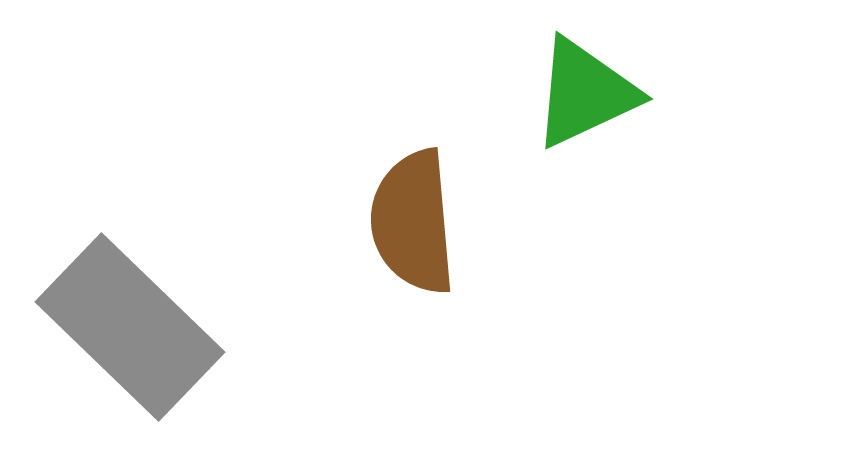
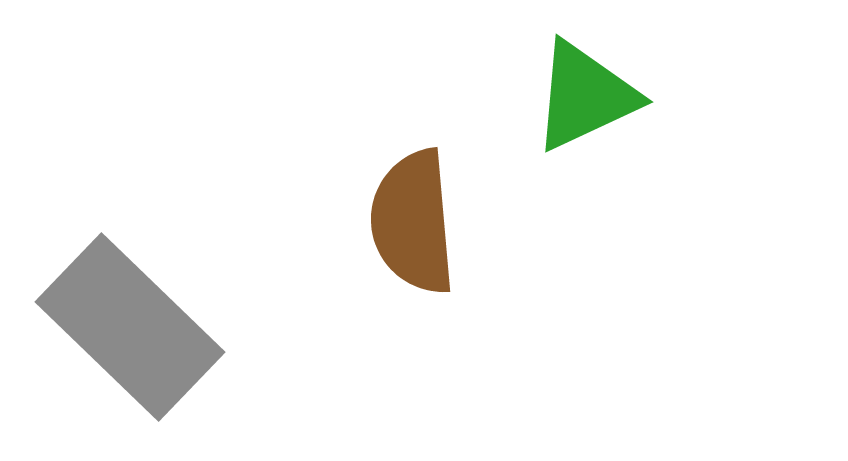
green triangle: moved 3 px down
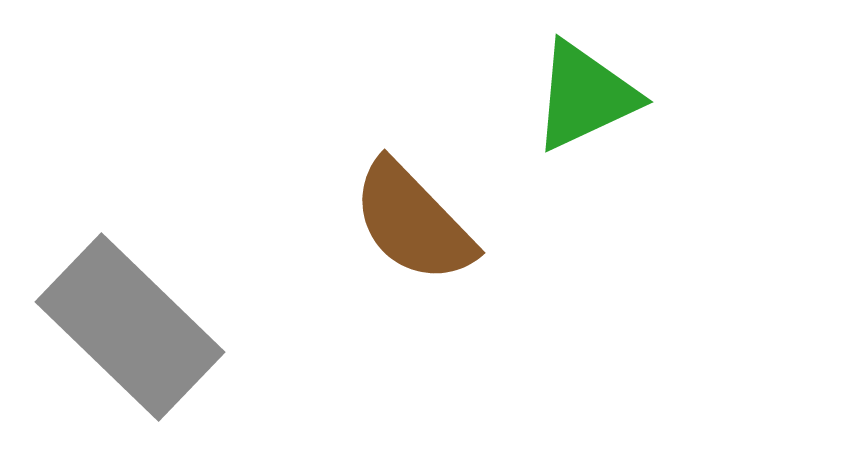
brown semicircle: rotated 39 degrees counterclockwise
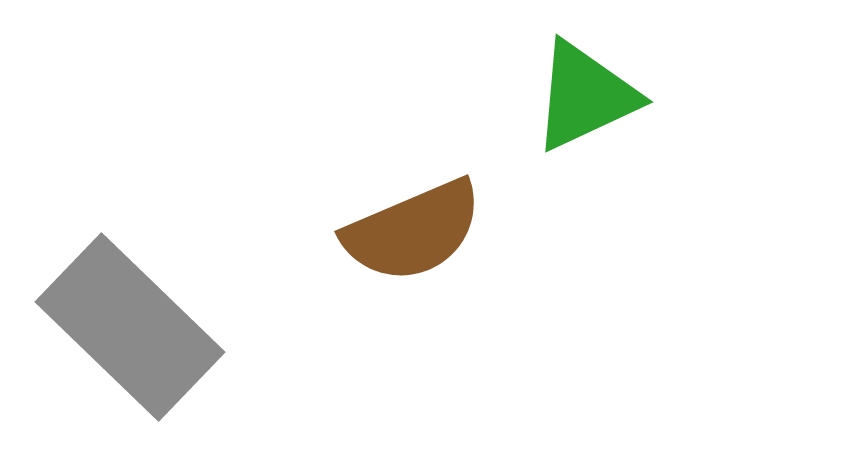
brown semicircle: moved 9 px down; rotated 69 degrees counterclockwise
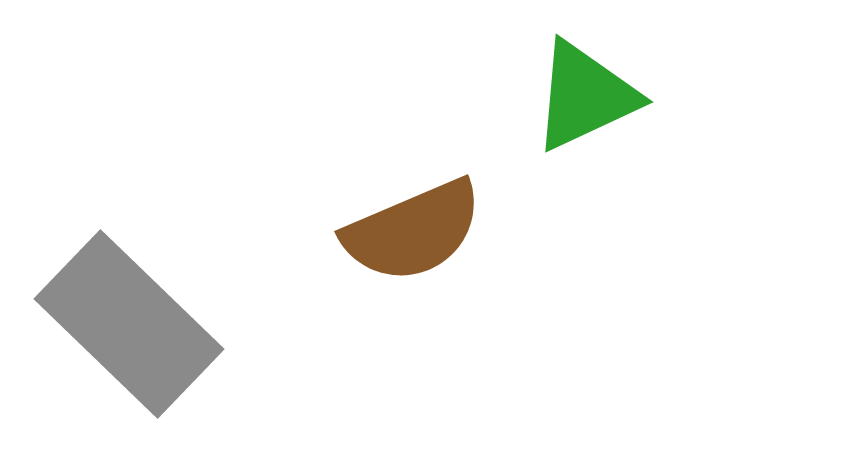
gray rectangle: moved 1 px left, 3 px up
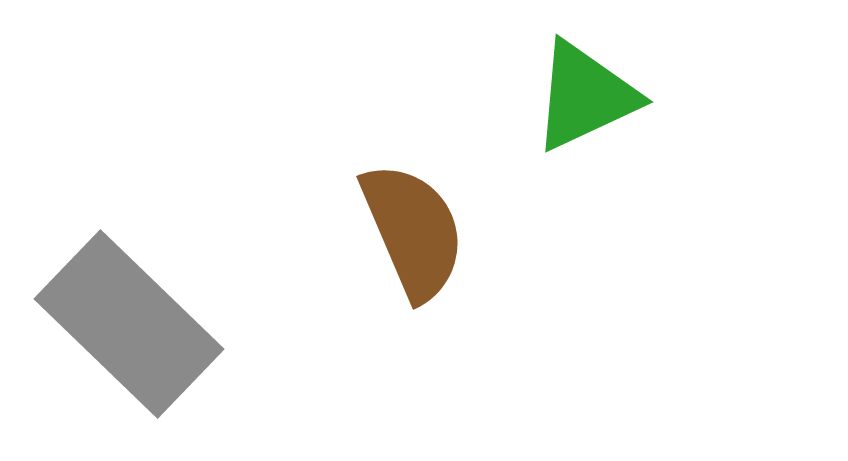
brown semicircle: rotated 90 degrees counterclockwise
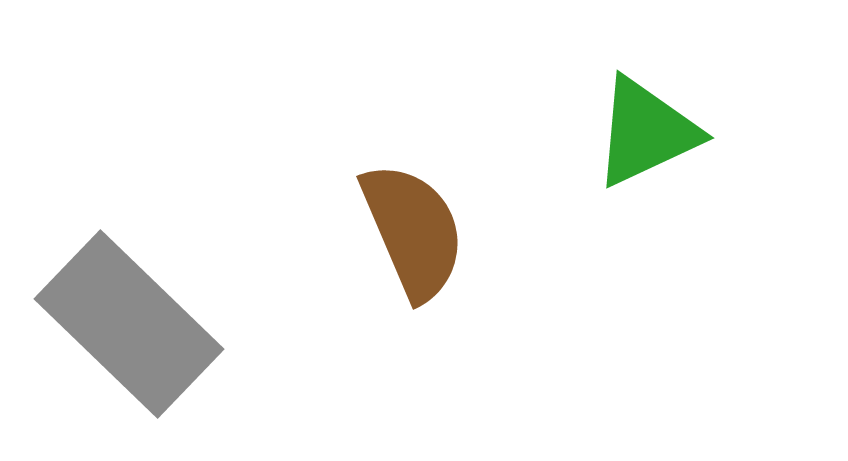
green triangle: moved 61 px right, 36 px down
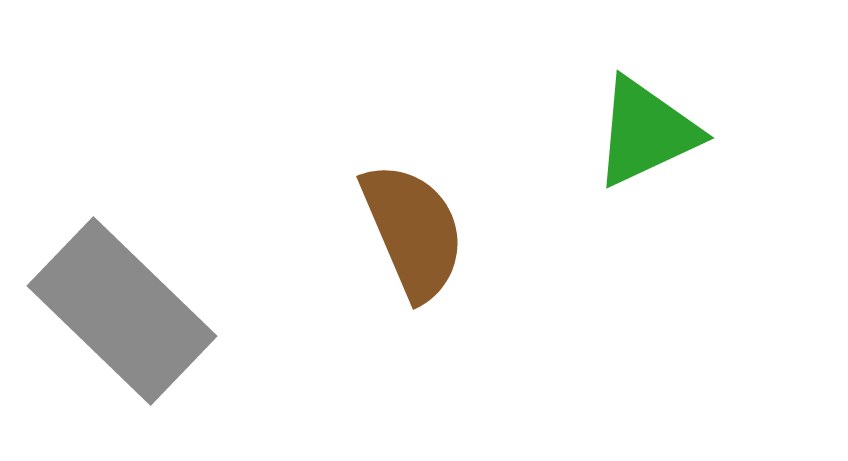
gray rectangle: moved 7 px left, 13 px up
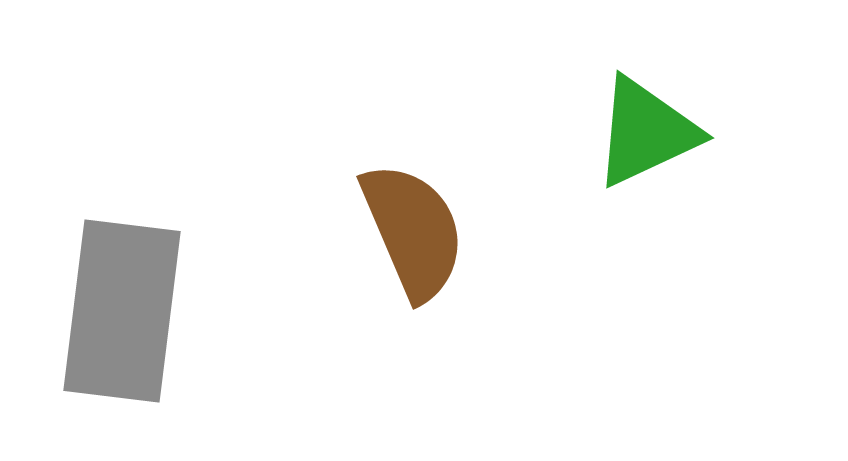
gray rectangle: rotated 53 degrees clockwise
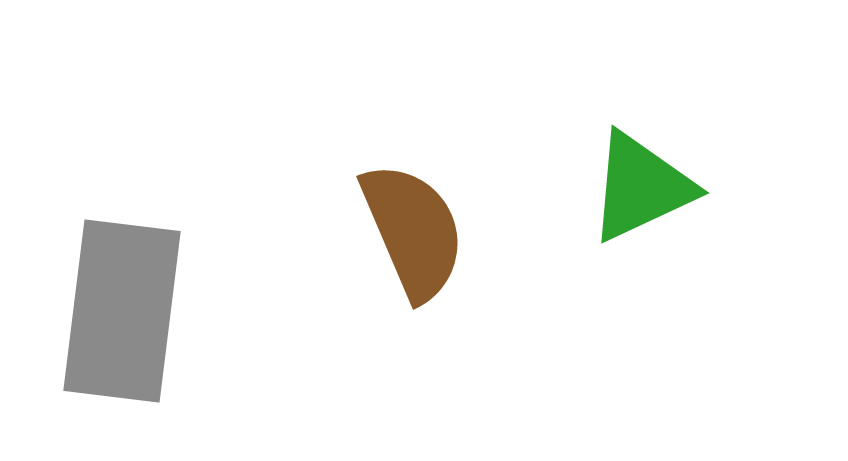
green triangle: moved 5 px left, 55 px down
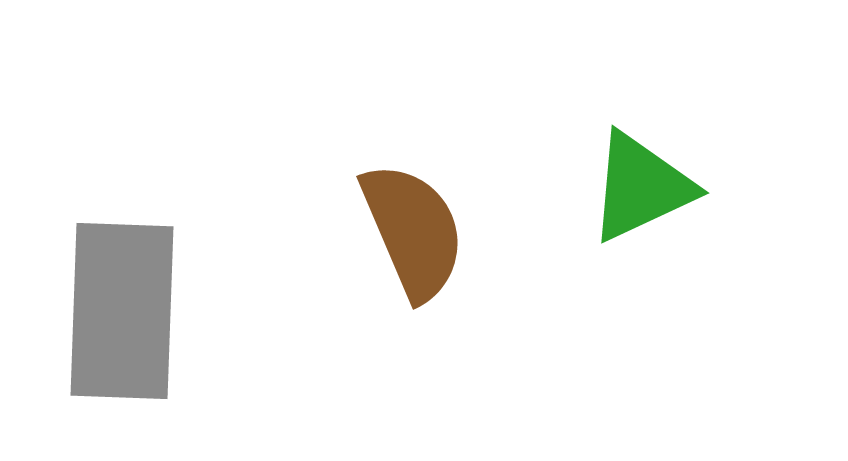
gray rectangle: rotated 5 degrees counterclockwise
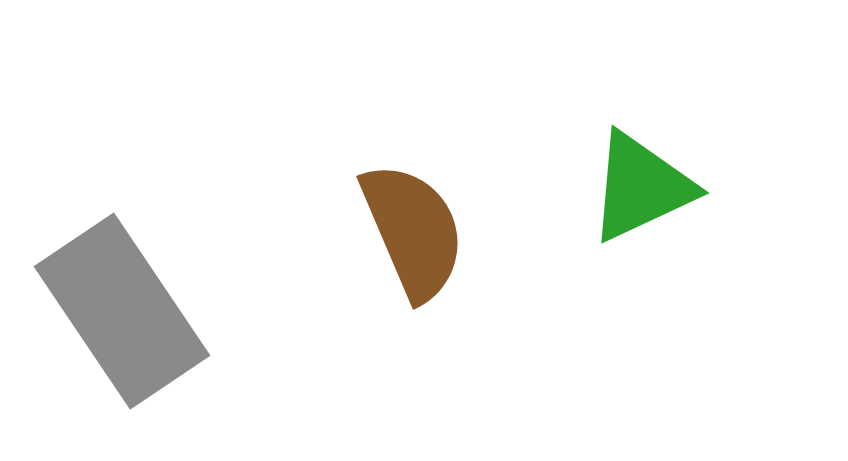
gray rectangle: rotated 36 degrees counterclockwise
